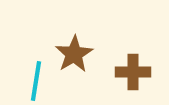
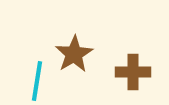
cyan line: moved 1 px right
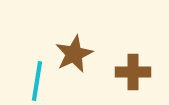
brown star: rotated 6 degrees clockwise
